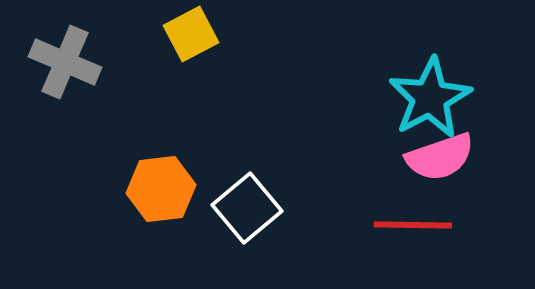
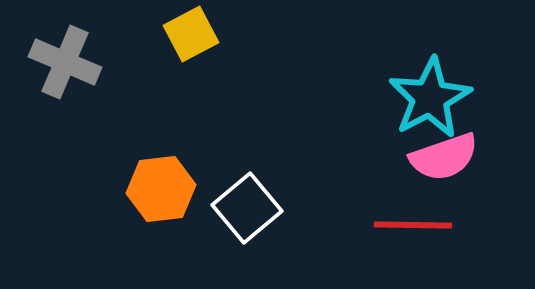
pink semicircle: moved 4 px right
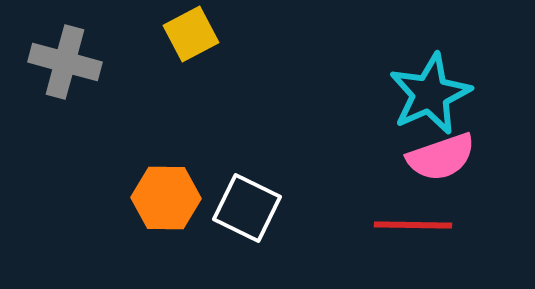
gray cross: rotated 8 degrees counterclockwise
cyan star: moved 4 px up; rotated 4 degrees clockwise
pink semicircle: moved 3 px left
orange hexagon: moved 5 px right, 9 px down; rotated 8 degrees clockwise
white square: rotated 24 degrees counterclockwise
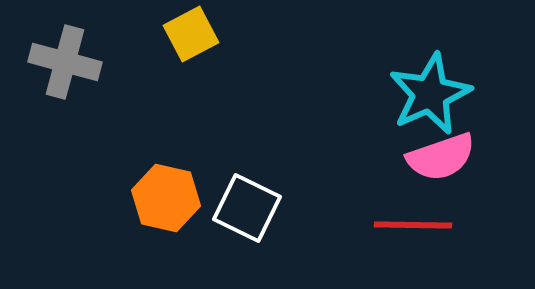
orange hexagon: rotated 12 degrees clockwise
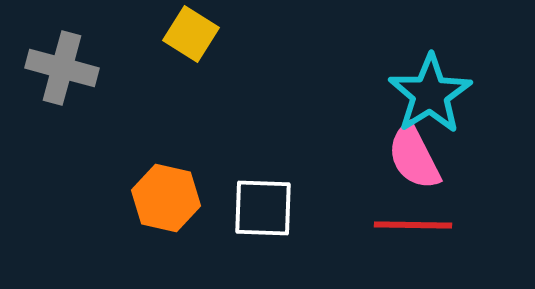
yellow square: rotated 30 degrees counterclockwise
gray cross: moved 3 px left, 6 px down
cyan star: rotated 8 degrees counterclockwise
pink semicircle: moved 27 px left; rotated 82 degrees clockwise
white square: moved 16 px right; rotated 24 degrees counterclockwise
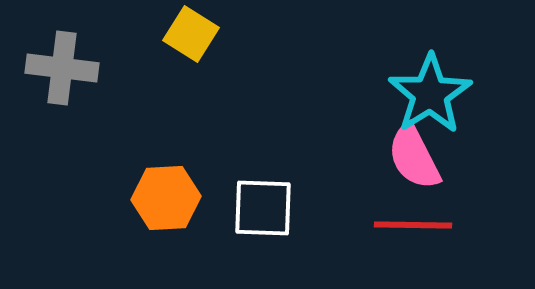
gray cross: rotated 8 degrees counterclockwise
orange hexagon: rotated 16 degrees counterclockwise
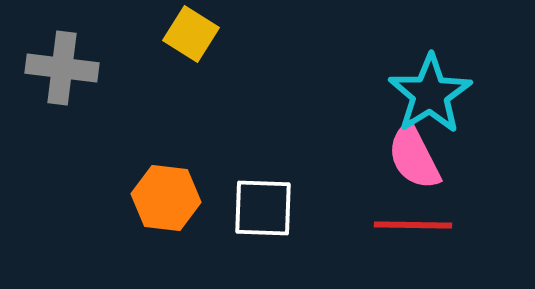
orange hexagon: rotated 10 degrees clockwise
